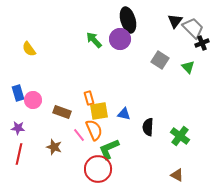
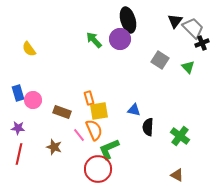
blue triangle: moved 10 px right, 4 px up
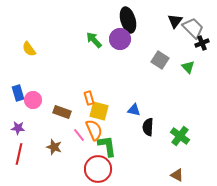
yellow square: rotated 24 degrees clockwise
green L-shape: moved 2 px left, 3 px up; rotated 105 degrees clockwise
